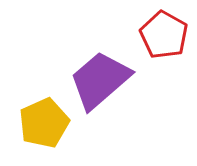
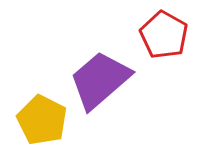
yellow pentagon: moved 2 px left, 3 px up; rotated 21 degrees counterclockwise
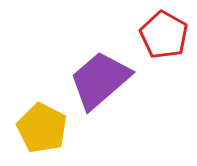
yellow pentagon: moved 8 px down
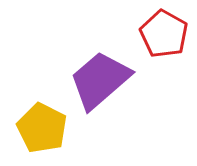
red pentagon: moved 1 px up
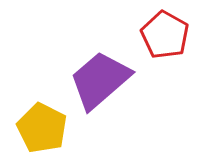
red pentagon: moved 1 px right, 1 px down
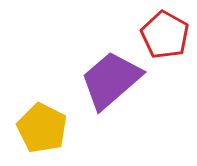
purple trapezoid: moved 11 px right
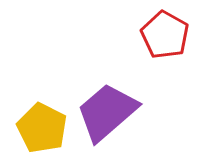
purple trapezoid: moved 4 px left, 32 px down
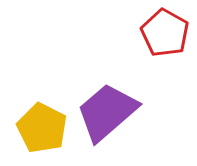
red pentagon: moved 2 px up
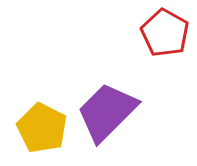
purple trapezoid: rotated 4 degrees counterclockwise
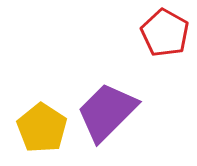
yellow pentagon: rotated 6 degrees clockwise
